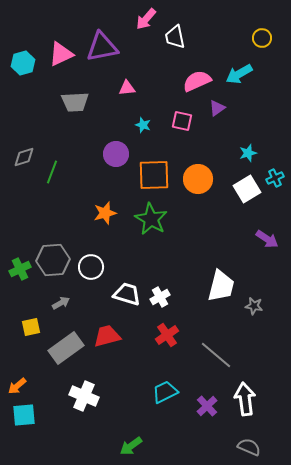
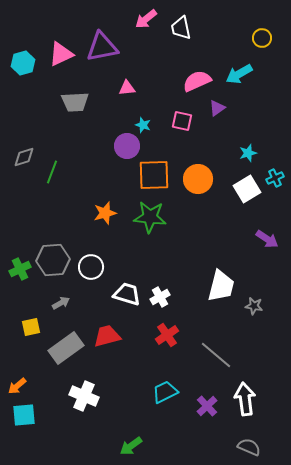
pink arrow at (146, 19): rotated 10 degrees clockwise
white trapezoid at (175, 37): moved 6 px right, 9 px up
purple circle at (116, 154): moved 11 px right, 8 px up
green star at (151, 219): moved 1 px left, 2 px up; rotated 24 degrees counterclockwise
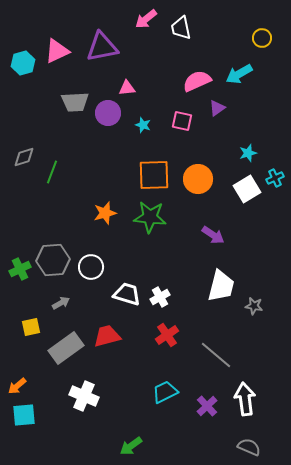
pink triangle at (61, 54): moved 4 px left, 3 px up
purple circle at (127, 146): moved 19 px left, 33 px up
purple arrow at (267, 239): moved 54 px left, 4 px up
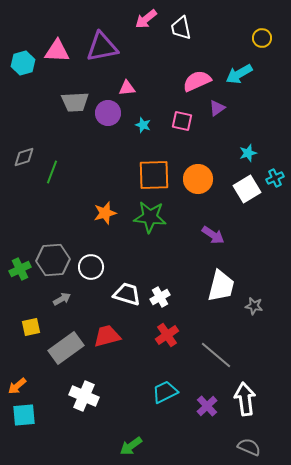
pink triangle at (57, 51): rotated 28 degrees clockwise
gray arrow at (61, 303): moved 1 px right, 4 px up
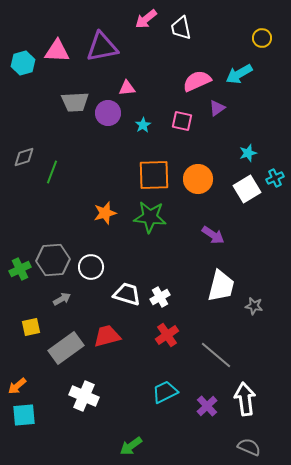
cyan star at (143, 125): rotated 21 degrees clockwise
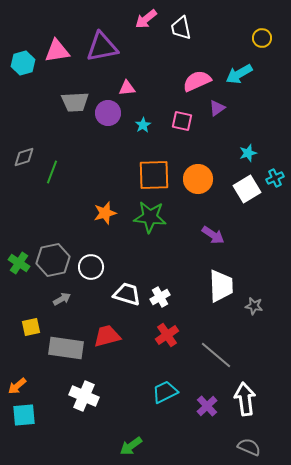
pink triangle at (57, 51): rotated 12 degrees counterclockwise
gray hexagon at (53, 260): rotated 8 degrees counterclockwise
green cross at (20, 269): moved 1 px left, 6 px up; rotated 30 degrees counterclockwise
white trapezoid at (221, 286): rotated 16 degrees counterclockwise
gray rectangle at (66, 348): rotated 44 degrees clockwise
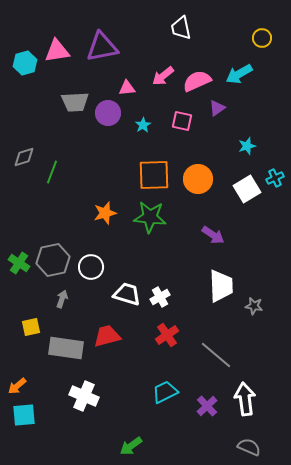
pink arrow at (146, 19): moved 17 px right, 57 px down
cyan hexagon at (23, 63): moved 2 px right
cyan star at (248, 153): moved 1 px left, 7 px up
gray arrow at (62, 299): rotated 42 degrees counterclockwise
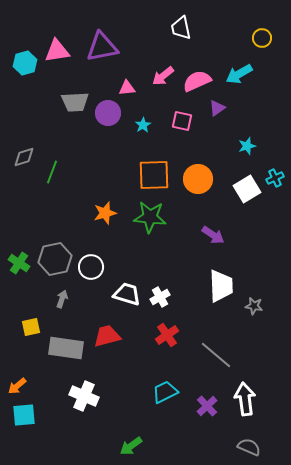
gray hexagon at (53, 260): moved 2 px right, 1 px up
